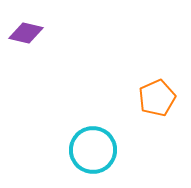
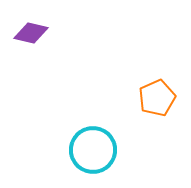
purple diamond: moved 5 px right
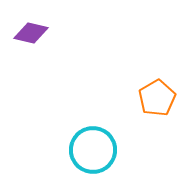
orange pentagon: rotated 6 degrees counterclockwise
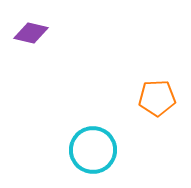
orange pentagon: rotated 27 degrees clockwise
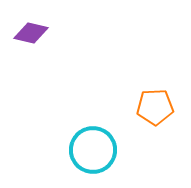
orange pentagon: moved 2 px left, 9 px down
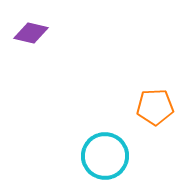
cyan circle: moved 12 px right, 6 px down
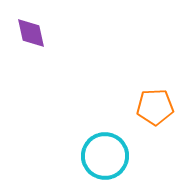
purple diamond: rotated 64 degrees clockwise
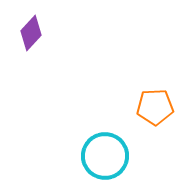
purple diamond: rotated 56 degrees clockwise
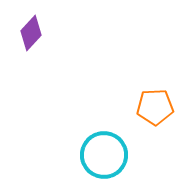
cyan circle: moved 1 px left, 1 px up
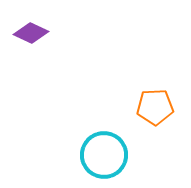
purple diamond: rotated 72 degrees clockwise
